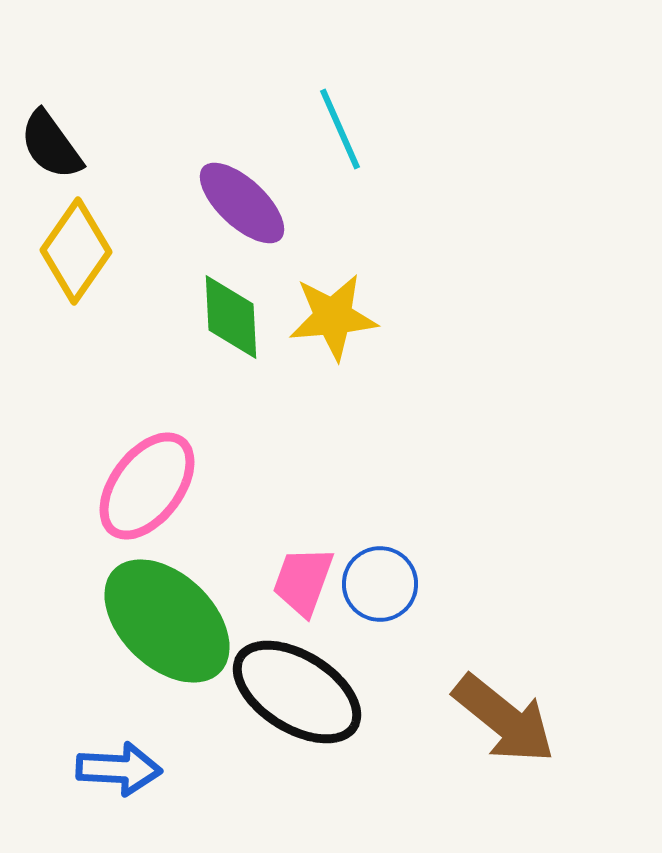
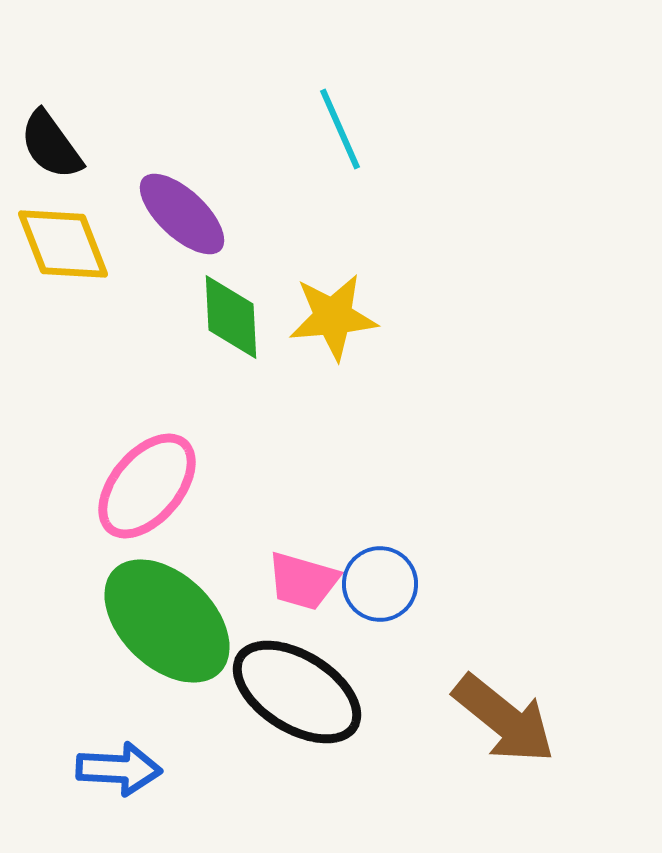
purple ellipse: moved 60 px left, 11 px down
yellow diamond: moved 13 px left, 7 px up; rotated 56 degrees counterclockwise
pink ellipse: rotated 3 degrees clockwise
pink trapezoid: rotated 94 degrees counterclockwise
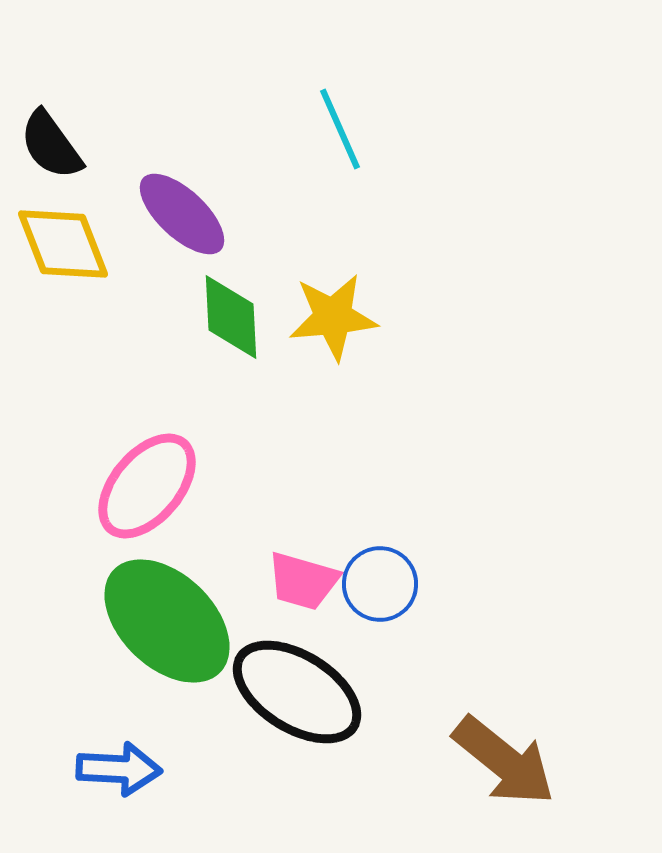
brown arrow: moved 42 px down
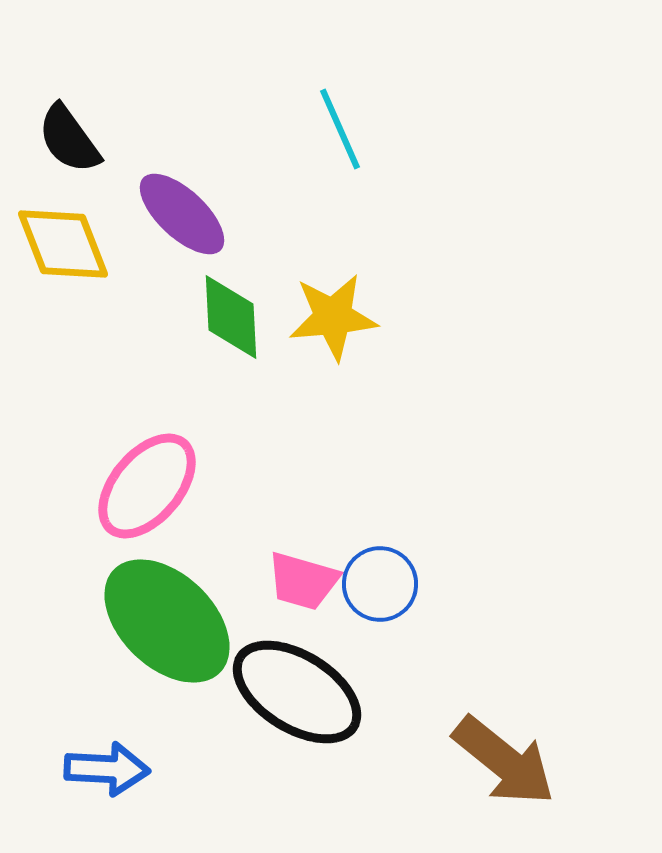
black semicircle: moved 18 px right, 6 px up
blue arrow: moved 12 px left
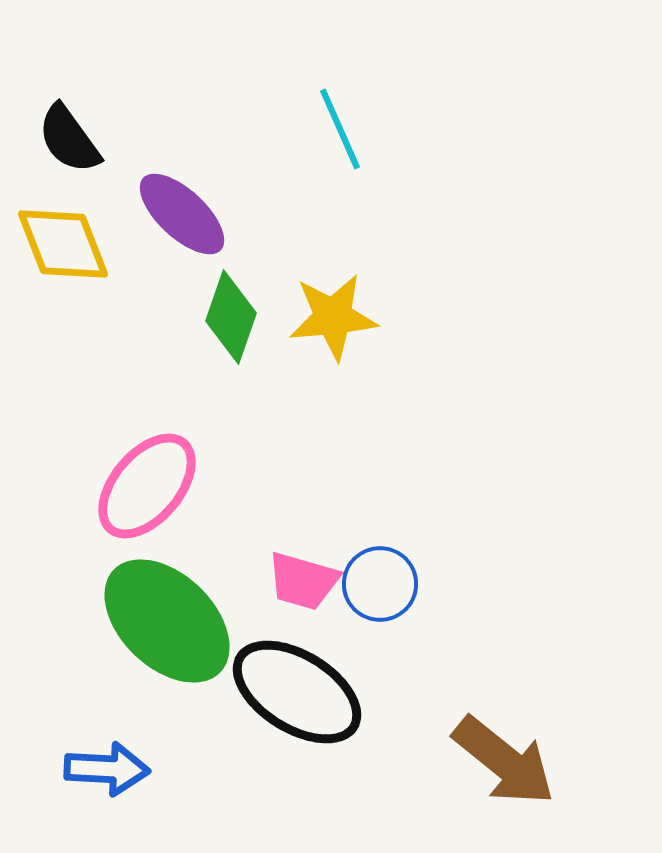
green diamond: rotated 22 degrees clockwise
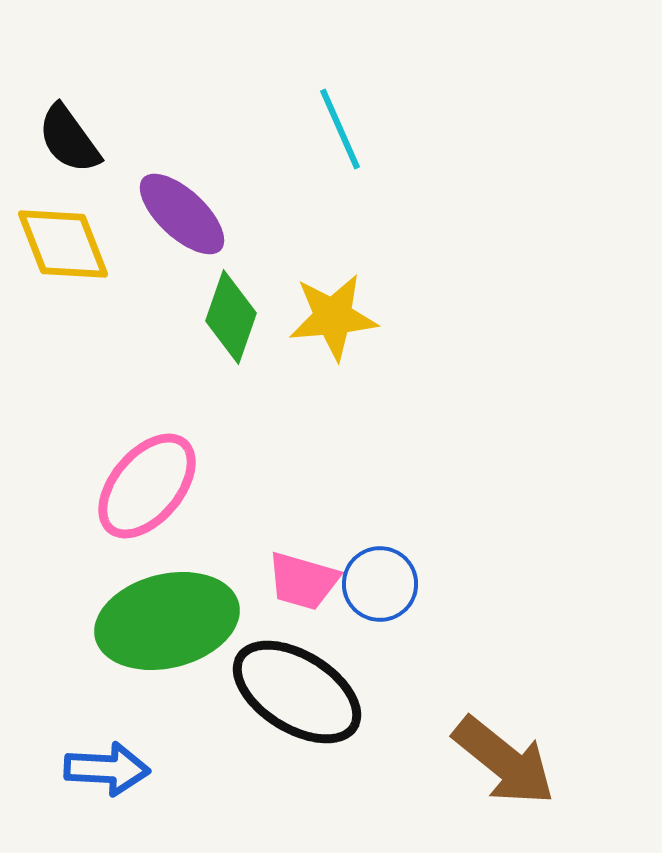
green ellipse: rotated 58 degrees counterclockwise
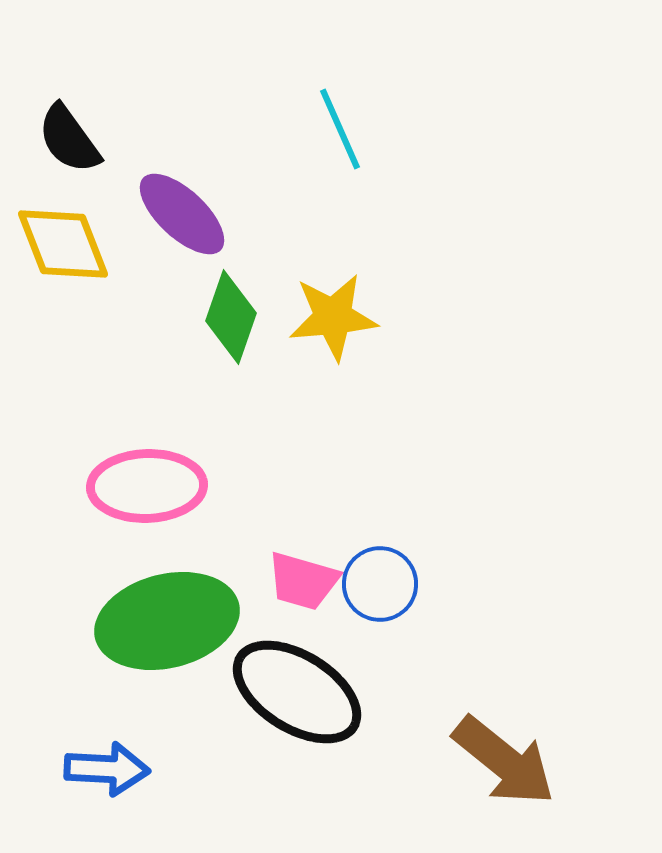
pink ellipse: rotated 48 degrees clockwise
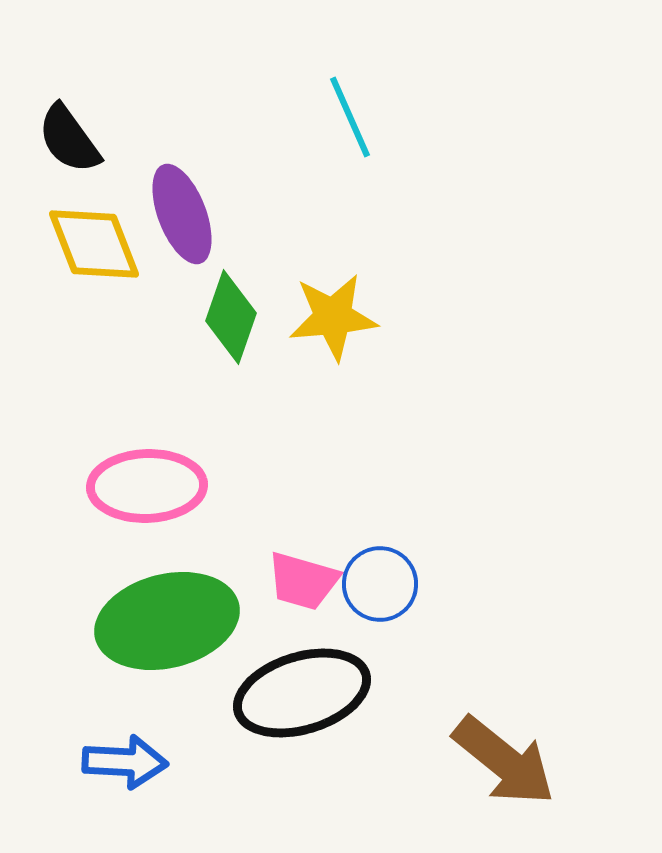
cyan line: moved 10 px right, 12 px up
purple ellipse: rotated 26 degrees clockwise
yellow diamond: moved 31 px right
black ellipse: moved 5 px right, 1 px down; rotated 49 degrees counterclockwise
blue arrow: moved 18 px right, 7 px up
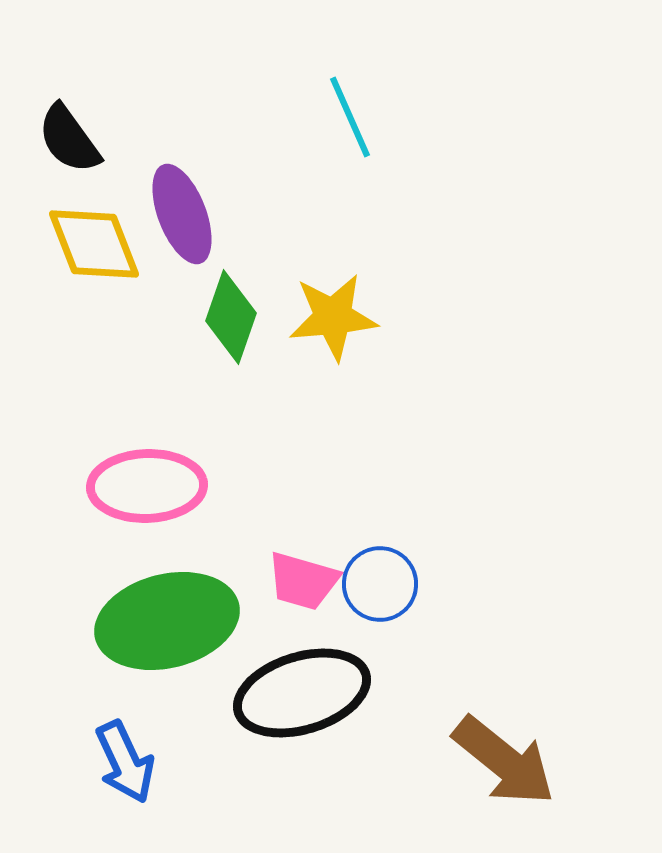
blue arrow: rotated 62 degrees clockwise
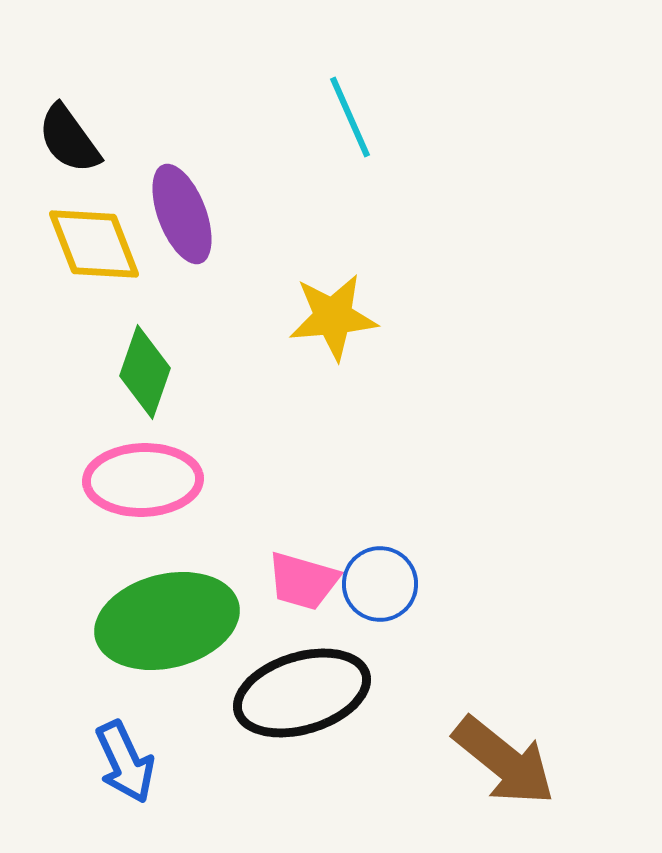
green diamond: moved 86 px left, 55 px down
pink ellipse: moved 4 px left, 6 px up
